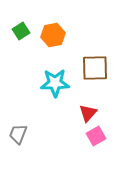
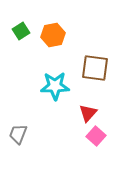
brown square: rotated 8 degrees clockwise
cyan star: moved 3 px down
pink square: rotated 18 degrees counterclockwise
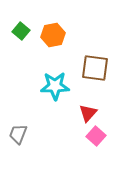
green square: rotated 18 degrees counterclockwise
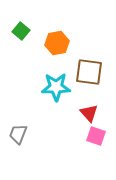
orange hexagon: moved 4 px right, 8 px down
brown square: moved 6 px left, 4 px down
cyan star: moved 1 px right, 1 px down
red triangle: moved 1 px right; rotated 24 degrees counterclockwise
pink square: rotated 24 degrees counterclockwise
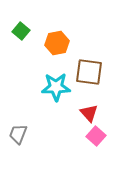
pink square: rotated 24 degrees clockwise
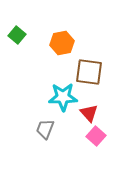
green square: moved 4 px left, 4 px down
orange hexagon: moved 5 px right
cyan star: moved 7 px right, 10 px down
gray trapezoid: moved 27 px right, 5 px up
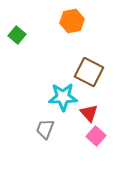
orange hexagon: moved 10 px right, 22 px up
brown square: rotated 20 degrees clockwise
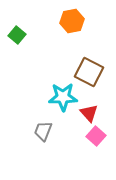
gray trapezoid: moved 2 px left, 2 px down
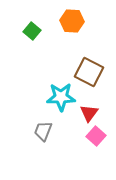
orange hexagon: rotated 15 degrees clockwise
green square: moved 15 px right, 4 px up
cyan star: moved 2 px left
red triangle: rotated 18 degrees clockwise
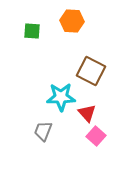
green square: rotated 36 degrees counterclockwise
brown square: moved 2 px right, 1 px up
red triangle: moved 2 px left; rotated 18 degrees counterclockwise
